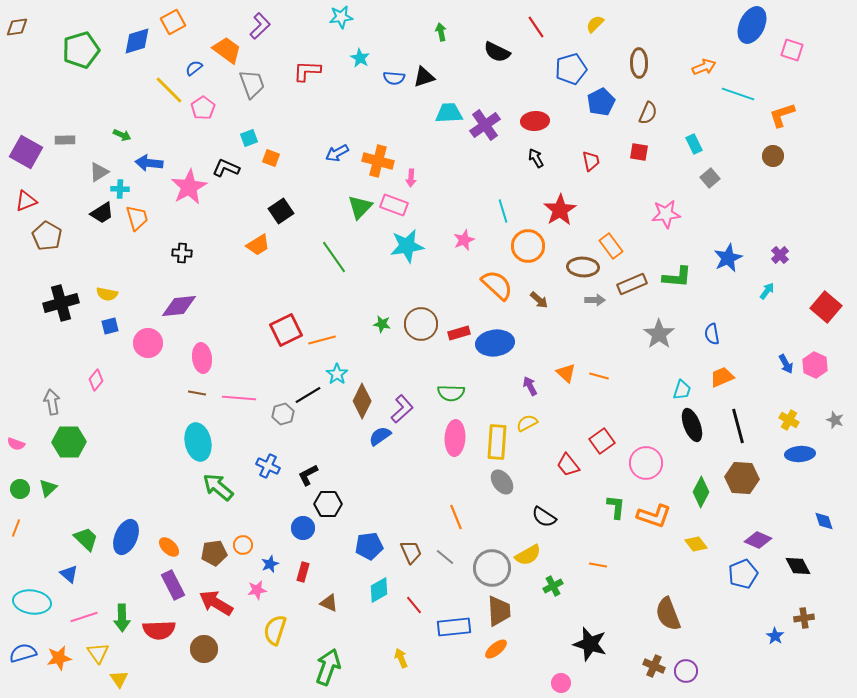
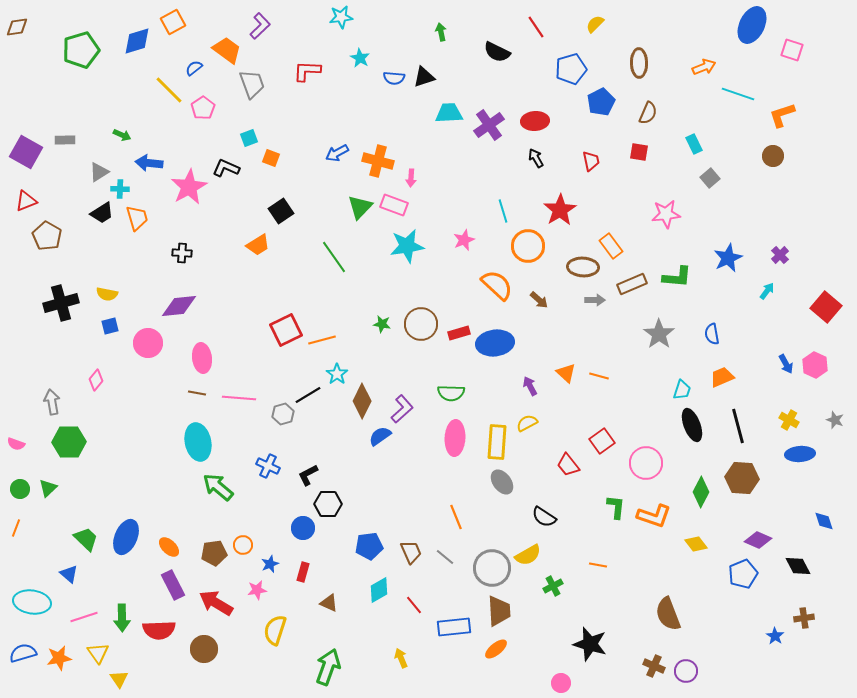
purple cross at (485, 125): moved 4 px right
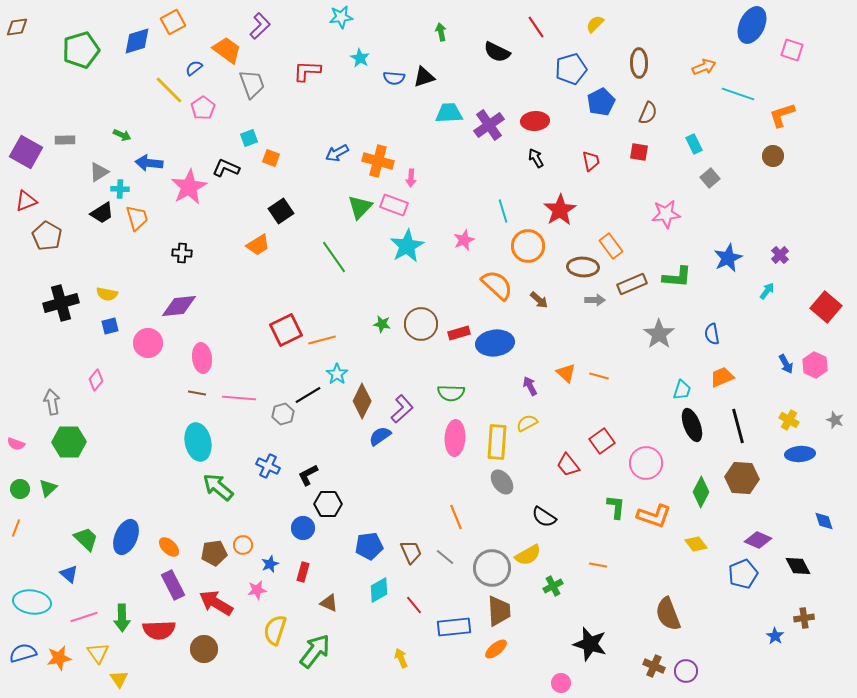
cyan star at (407, 246): rotated 20 degrees counterclockwise
green arrow at (328, 667): moved 13 px left, 16 px up; rotated 18 degrees clockwise
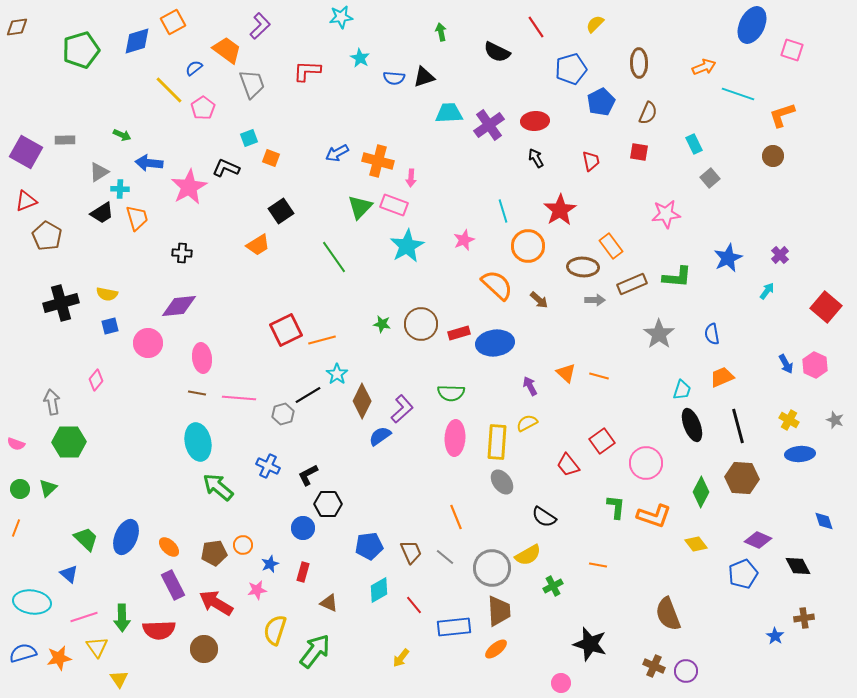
yellow triangle at (98, 653): moved 1 px left, 6 px up
yellow arrow at (401, 658): rotated 120 degrees counterclockwise
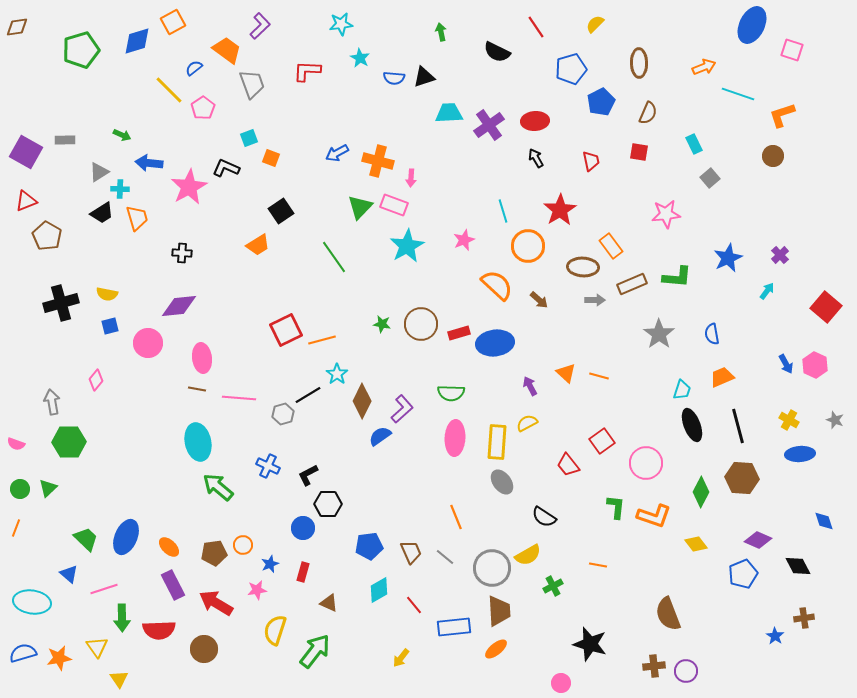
cyan star at (341, 17): moved 7 px down
brown line at (197, 393): moved 4 px up
pink line at (84, 617): moved 20 px right, 28 px up
brown cross at (654, 666): rotated 30 degrees counterclockwise
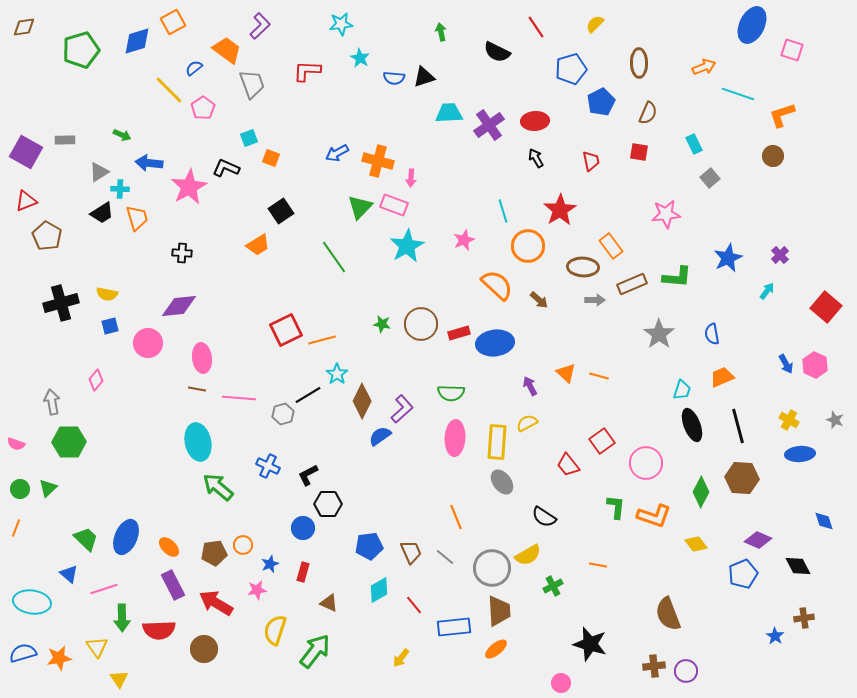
brown diamond at (17, 27): moved 7 px right
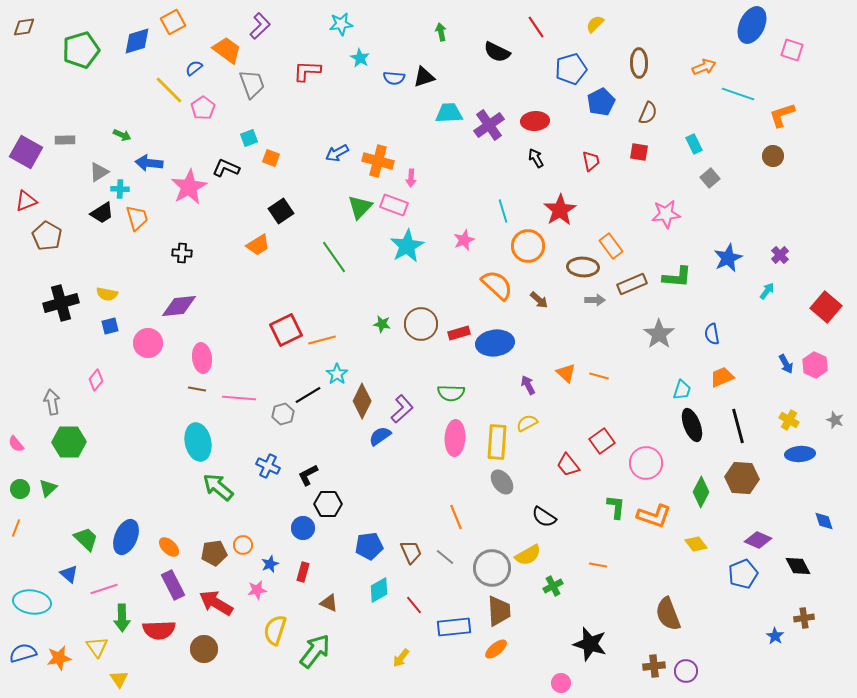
purple arrow at (530, 386): moved 2 px left, 1 px up
pink semicircle at (16, 444): rotated 30 degrees clockwise
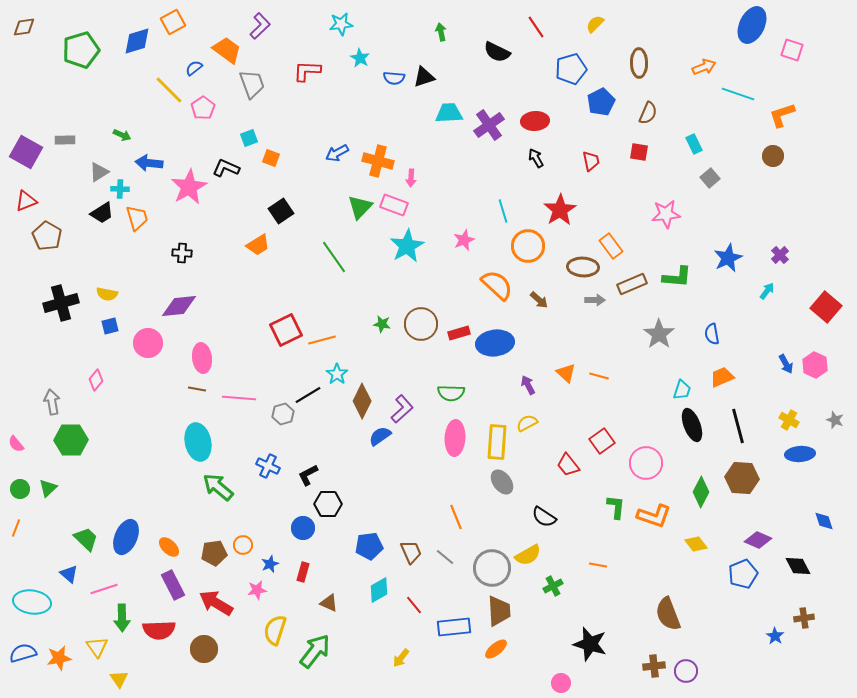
green hexagon at (69, 442): moved 2 px right, 2 px up
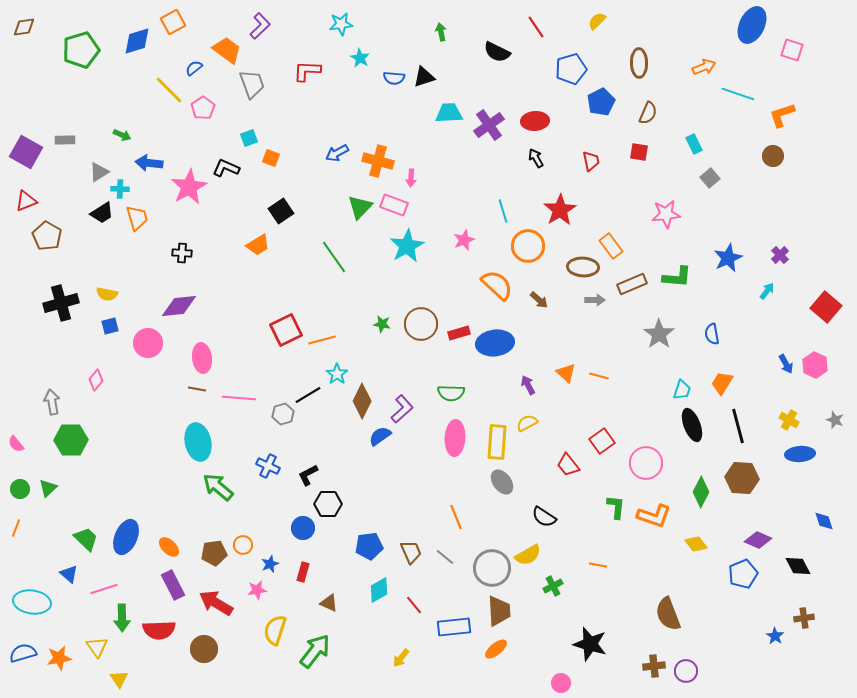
yellow semicircle at (595, 24): moved 2 px right, 3 px up
orange trapezoid at (722, 377): moved 6 px down; rotated 35 degrees counterclockwise
